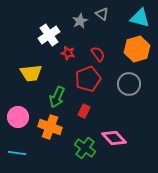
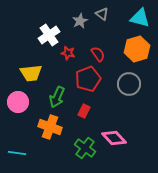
pink circle: moved 15 px up
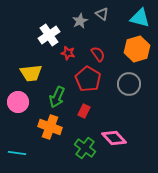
red pentagon: rotated 20 degrees counterclockwise
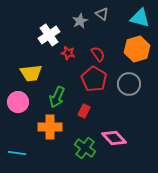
red pentagon: moved 6 px right
orange cross: rotated 20 degrees counterclockwise
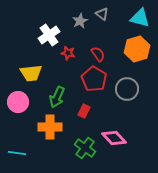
gray circle: moved 2 px left, 5 px down
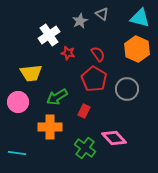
orange hexagon: rotated 20 degrees counterclockwise
green arrow: rotated 35 degrees clockwise
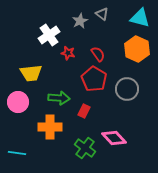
green arrow: moved 2 px right, 1 px down; rotated 145 degrees counterclockwise
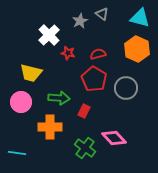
white cross: rotated 10 degrees counterclockwise
red semicircle: rotated 70 degrees counterclockwise
yellow trapezoid: rotated 20 degrees clockwise
gray circle: moved 1 px left, 1 px up
pink circle: moved 3 px right
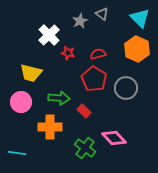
cyan triangle: rotated 30 degrees clockwise
red rectangle: rotated 72 degrees counterclockwise
